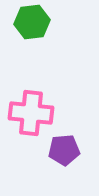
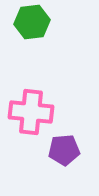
pink cross: moved 1 px up
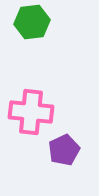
purple pentagon: rotated 20 degrees counterclockwise
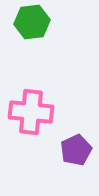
purple pentagon: moved 12 px right
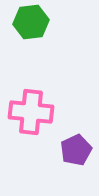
green hexagon: moved 1 px left
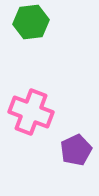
pink cross: rotated 15 degrees clockwise
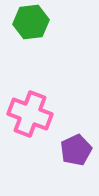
pink cross: moved 1 px left, 2 px down
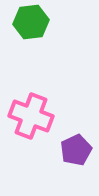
pink cross: moved 1 px right, 2 px down
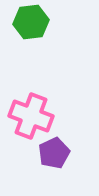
purple pentagon: moved 22 px left, 3 px down
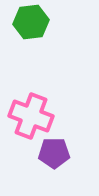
purple pentagon: rotated 24 degrees clockwise
